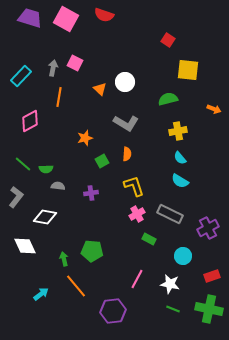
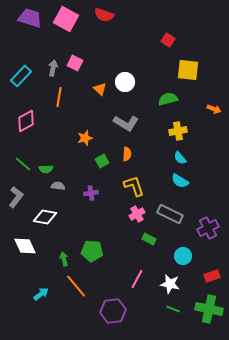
pink diamond at (30, 121): moved 4 px left
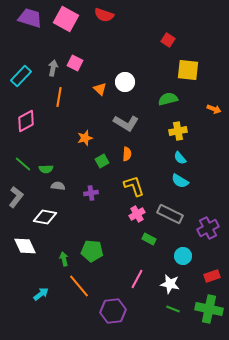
orange line at (76, 286): moved 3 px right
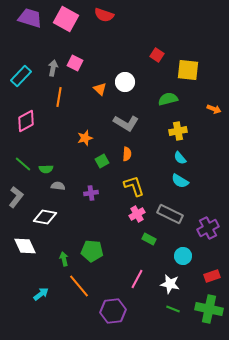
red square at (168, 40): moved 11 px left, 15 px down
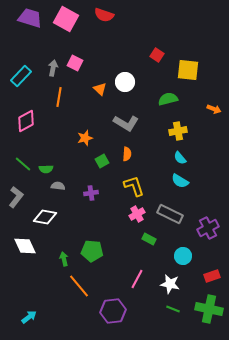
cyan arrow at (41, 294): moved 12 px left, 23 px down
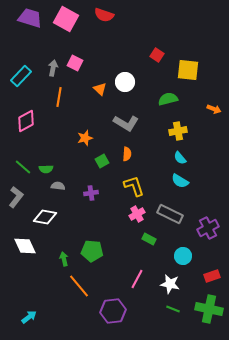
green line at (23, 164): moved 3 px down
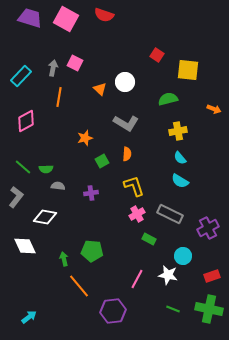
white star at (170, 284): moved 2 px left, 9 px up
